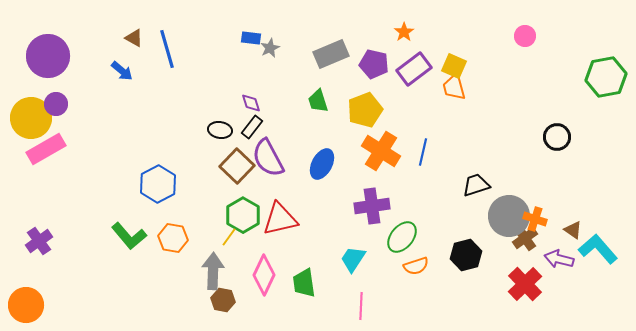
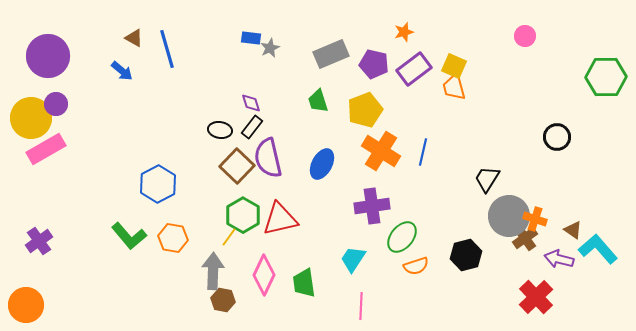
orange star at (404, 32): rotated 18 degrees clockwise
green hexagon at (606, 77): rotated 9 degrees clockwise
purple semicircle at (268, 158): rotated 15 degrees clockwise
black trapezoid at (476, 185): moved 11 px right, 6 px up; rotated 40 degrees counterclockwise
red cross at (525, 284): moved 11 px right, 13 px down
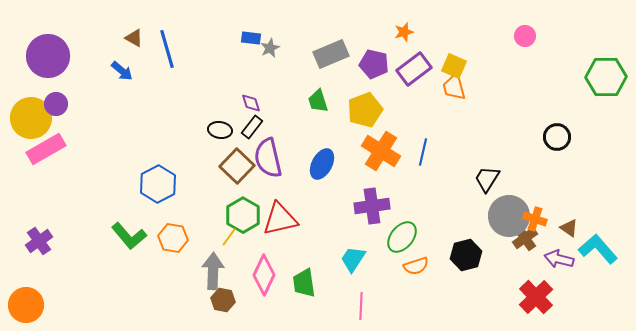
brown triangle at (573, 230): moved 4 px left, 2 px up
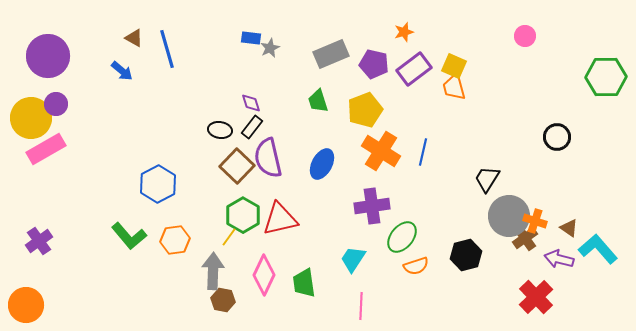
orange cross at (535, 219): moved 2 px down
orange hexagon at (173, 238): moved 2 px right, 2 px down; rotated 16 degrees counterclockwise
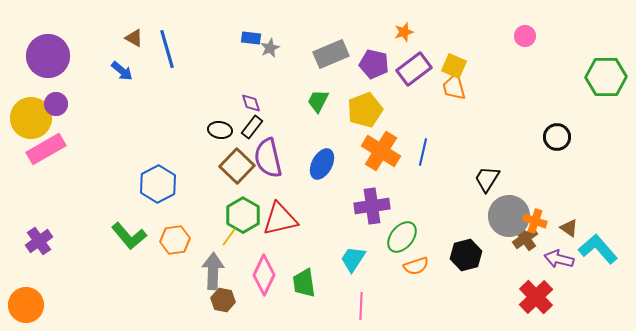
green trapezoid at (318, 101): rotated 45 degrees clockwise
